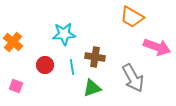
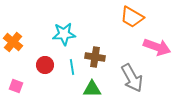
gray arrow: moved 1 px left
green triangle: moved 1 px down; rotated 18 degrees clockwise
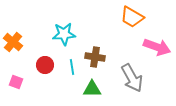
pink square: moved 4 px up
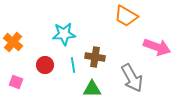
orange trapezoid: moved 6 px left, 1 px up
cyan line: moved 1 px right, 2 px up
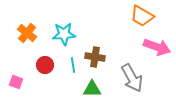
orange trapezoid: moved 16 px right
orange cross: moved 14 px right, 9 px up
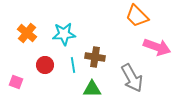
orange trapezoid: moved 5 px left; rotated 15 degrees clockwise
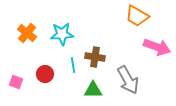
orange trapezoid: rotated 15 degrees counterclockwise
cyan star: moved 2 px left
red circle: moved 9 px down
gray arrow: moved 4 px left, 2 px down
green triangle: moved 1 px right, 1 px down
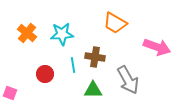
orange trapezoid: moved 22 px left, 7 px down
pink square: moved 6 px left, 11 px down
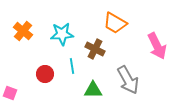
orange cross: moved 4 px left, 2 px up
pink arrow: moved 1 px up; rotated 44 degrees clockwise
brown cross: moved 8 px up; rotated 18 degrees clockwise
cyan line: moved 1 px left, 1 px down
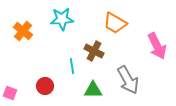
cyan star: moved 15 px up
brown cross: moved 1 px left, 2 px down
red circle: moved 12 px down
